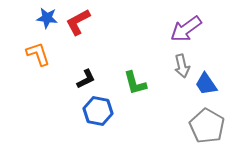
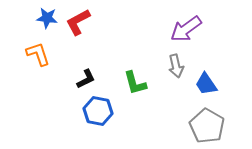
gray arrow: moved 6 px left
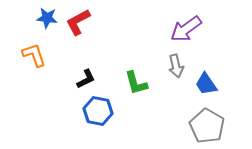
orange L-shape: moved 4 px left, 1 px down
green L-shape: moved 1 px right
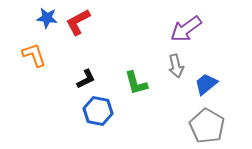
blue trapezoid: rotated 85 degrees clockwise
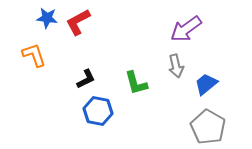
gray pentagon: moved 1 px right, 1 px down
